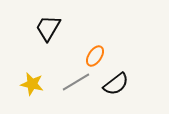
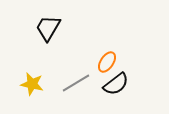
orange ellipse: moved 12 px right, 6 px down
gray line: moved 1 px down
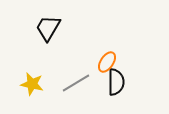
black semicircle: moved 2 px up; rotated 52 degrees counterclockwise
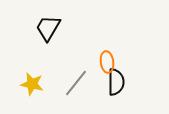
orange ellipse: rotated 40 degrees counterclockwise
gray line: rotated 20 degrees counterclockwise
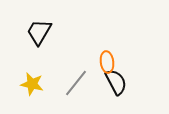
black trapezoid: moved 9 px left, 4 px down
black semicircle: rotated 28 degrees counterclockwise
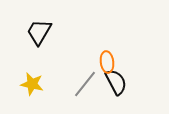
gray line: moved 9 px right, 1 px down
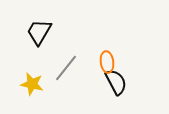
gray line: moved 19 px left, 16 px up
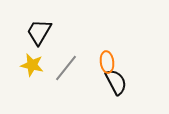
yellow star: moved 19 px up
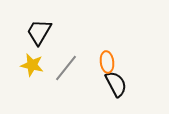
black semicircle: moved 2 px down
